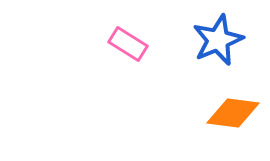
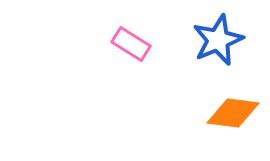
pink rectangle: moved 3 px right
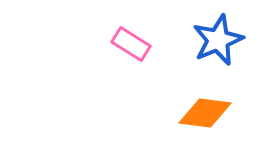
orange diamond: moved 28 px left
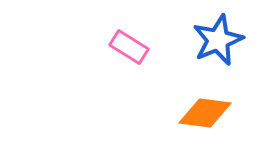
pink rectangle: moved 2 px left, 3 px down
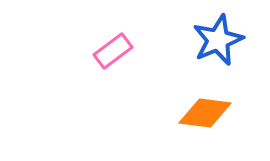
pink rectangle: moved 16 px left, 4 px down; rotated 69 degrees counterclockwise
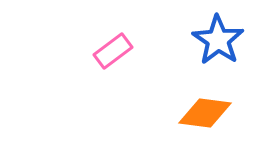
blue star: rotated 15 degrees counterclockwise
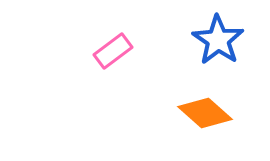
orange diamond: rotated 34 degrees clockwise
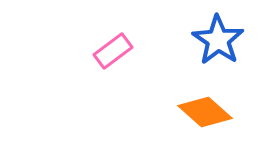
orange diamond: moved 1 px up
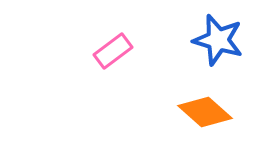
blue star: rotated 18 degrees counterclockwise
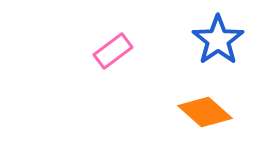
blue star: rotated 21 degrees clockwise
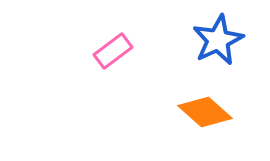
blue star: rotated 9 degrees clockwise
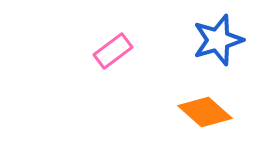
blue star: rotated 9 degrees clockwise
